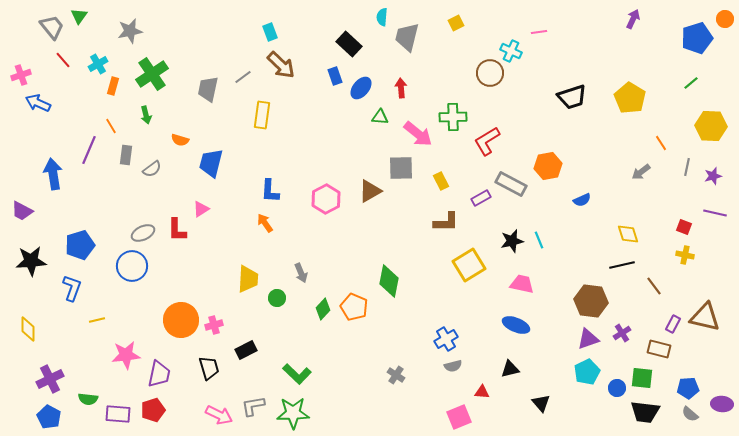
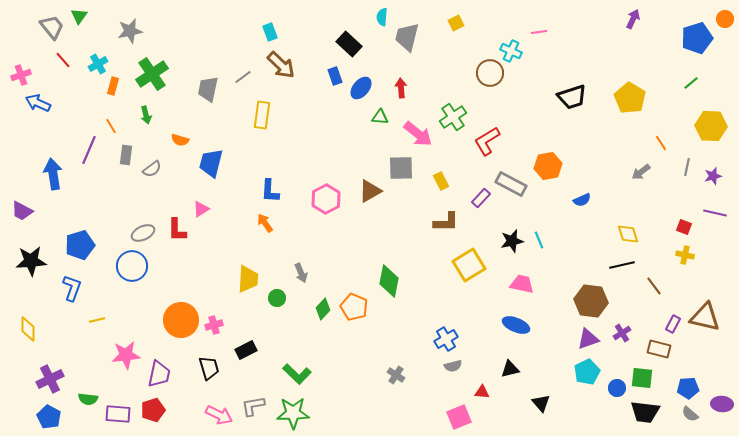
green cross at (453, 117): rotated 32 degrees counterclockwise
purple rectangle at (481, 198): rotated 18 degrees counterclockwise
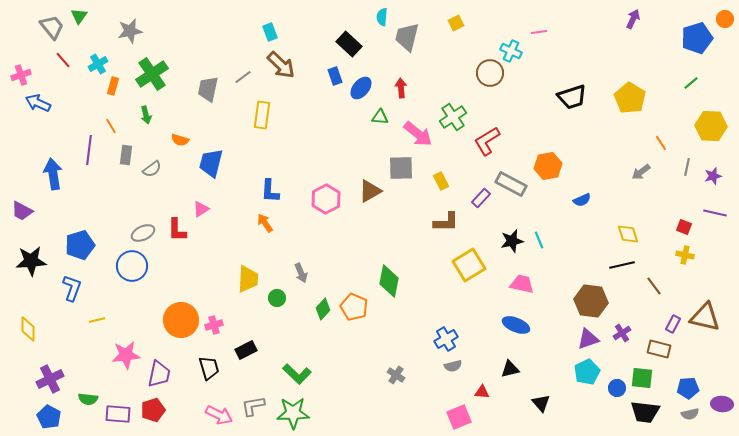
purple line at (89, 150): rotated 16 degrees counterclockwise
gray semicircle at (690, 414): rotated 54 degrees counterclockwise
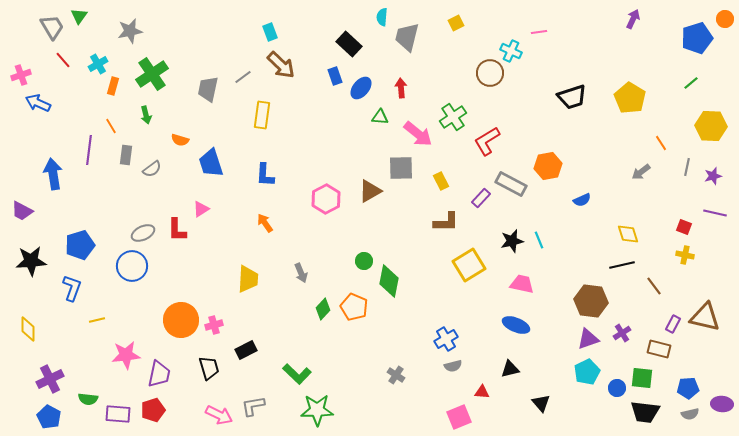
gray trapezoid at (52, 27): rotated 8 degrees clockwise
blue trapezoid at (211, 163): rotated 32 degrees counterclockwise
blue L-shape at (270, 191): moved 5 px left, 16 px up
green circle at (277, 298): moved 87 px right, 37 px up
green star at (293, 413): moved 24 px right, 3 px up
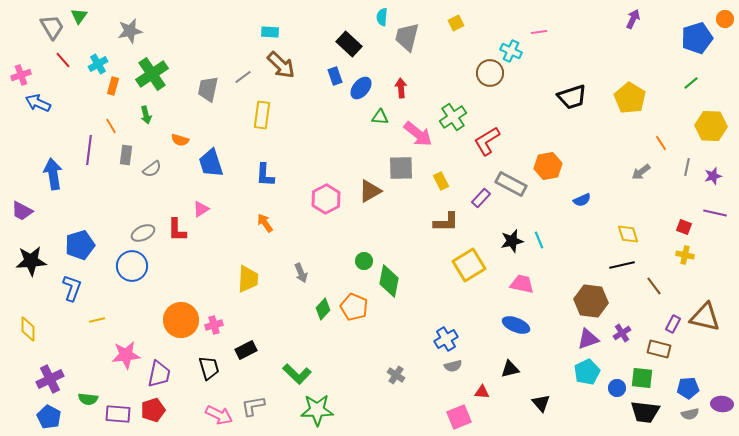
cyan rectangle at (270, 32): rotated 66 degrees counterclockwise
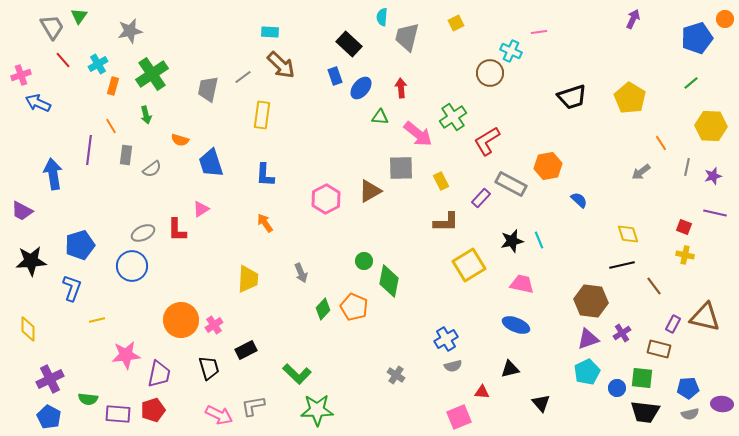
blue semicircle at (582, 200): moved 3 px left; rotated 114 degrees counterclockwise
pink cross at (214, 325): rotated 18 degrees counterclockwise
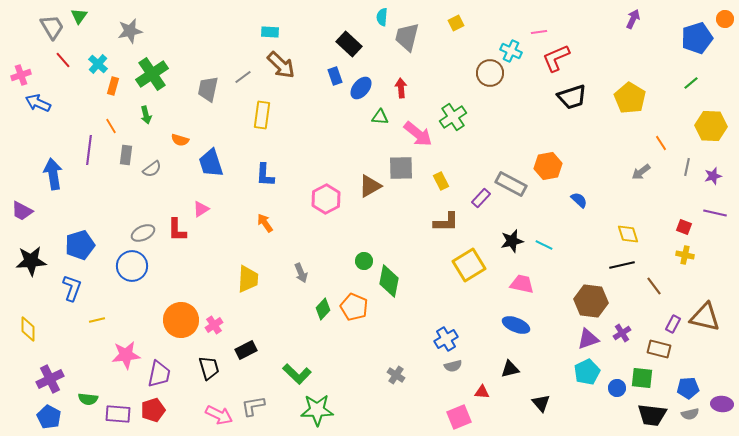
cyan cross at (98, 64): rotated 18 degrees counterclockwise
red L-shape at (487, 141): moved 69 px right, 83 px up; rotated 8 degrees clockwise
brown triangle at (370, 191): moved 5 px up
cyan line at (539, 240): moved 5 px right, 5 px down; rotated 42 degrees counterclockwise
black trapezoid at (645, 412): moved 7 px right, 3 px down
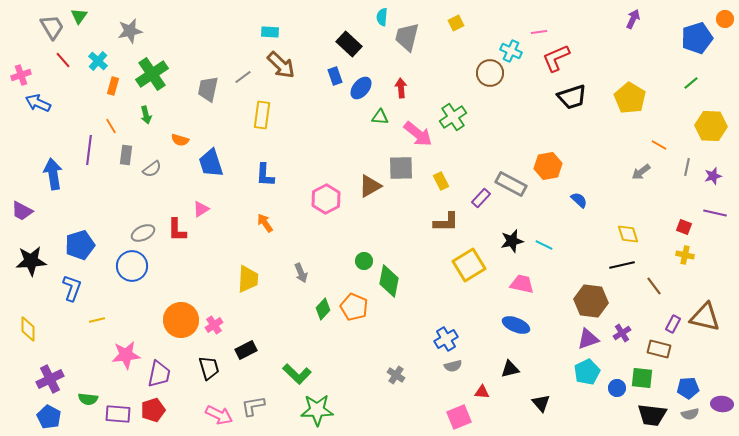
cyan cross at (98, 64): moved 3 px up
orange line at (661, 143): moved 2 px left, 2 px down; rotated 28 degrees counterclockwise
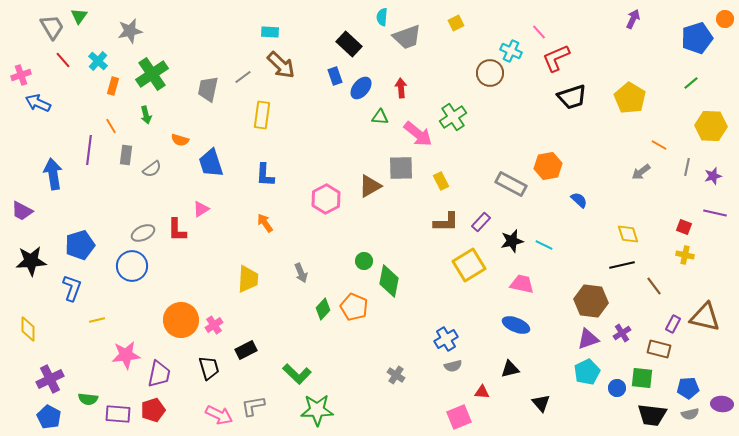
pink line at (539, 32): rotated 56 degrees clockwise
gray trapezoid at (407, 37): rotated 124 degrees counterclockwise
purple rectangle at (481, 198): moved 24 px down
